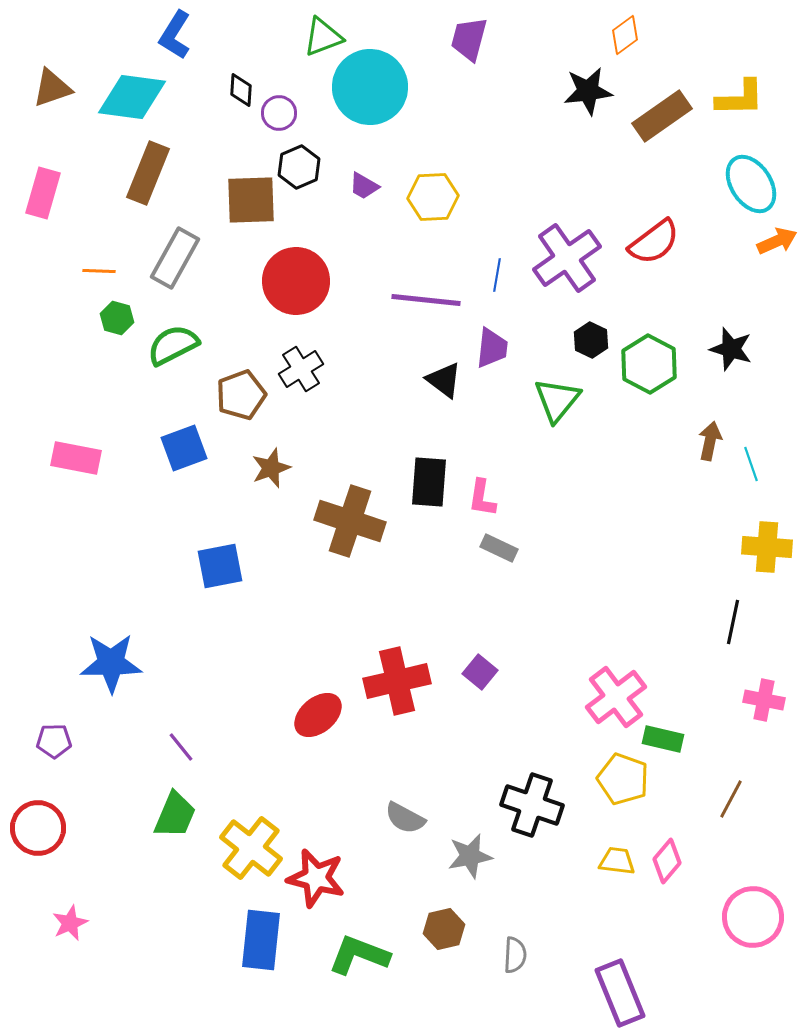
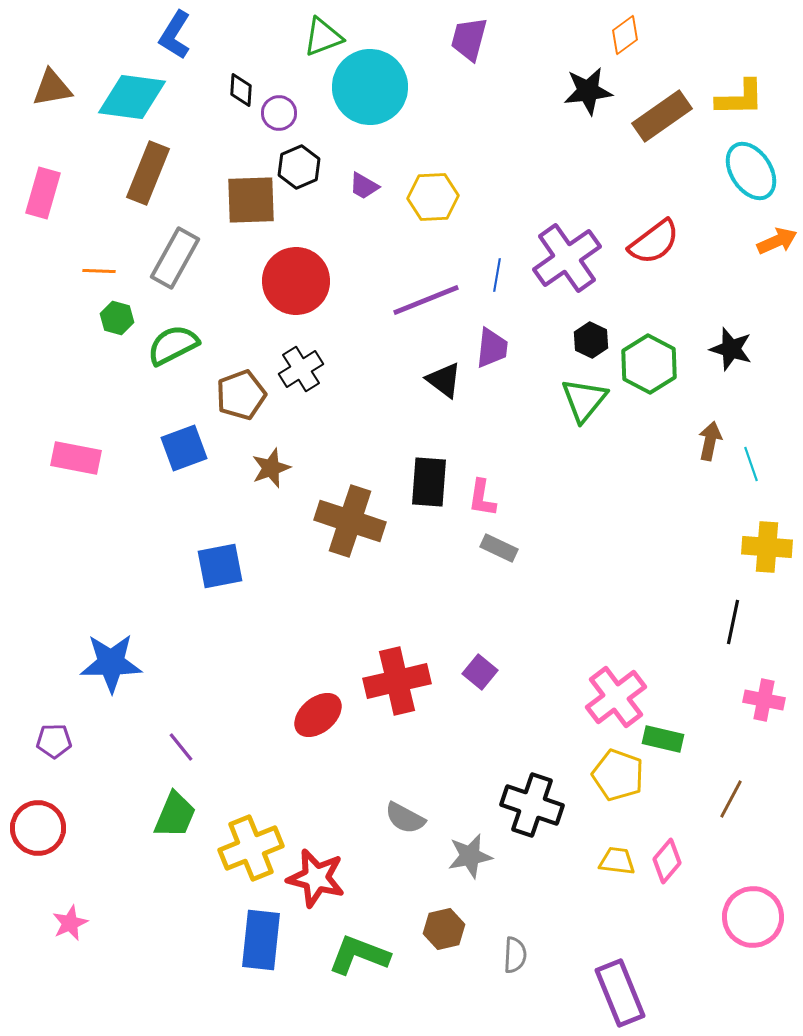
brown triangle at (52, 88): rotated 9 degrees clockwise
cyan ellipse at (751, 184): moved 13 px up
purple line at (426, 300): rotated 28 degrees counterclockwise
green triangle at (557, 400): moved 27 px right
yellow pentagon at (623, 779): moved 5 px left, 4 px up
yellow cross at (251, 848): rotated 30 degrees clockwise
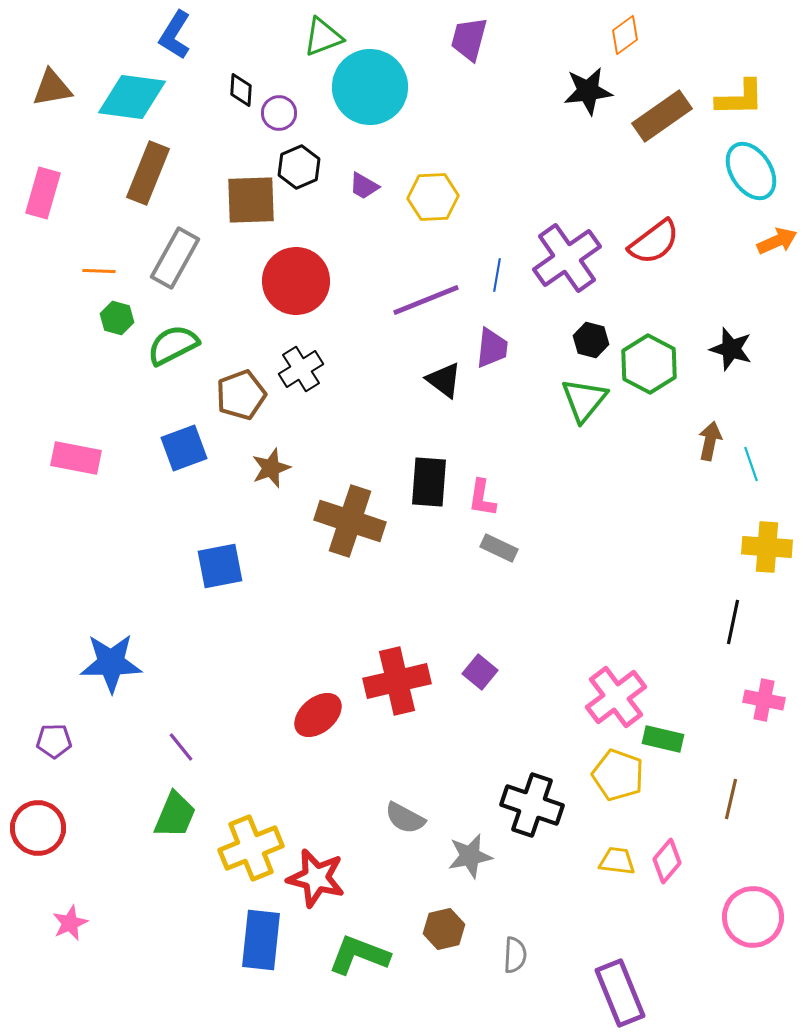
black hexagon at (591, 340): rotated 12 degrees counterclockwise
brown line at (731, 799): rotated 15 degrees counterclockwise
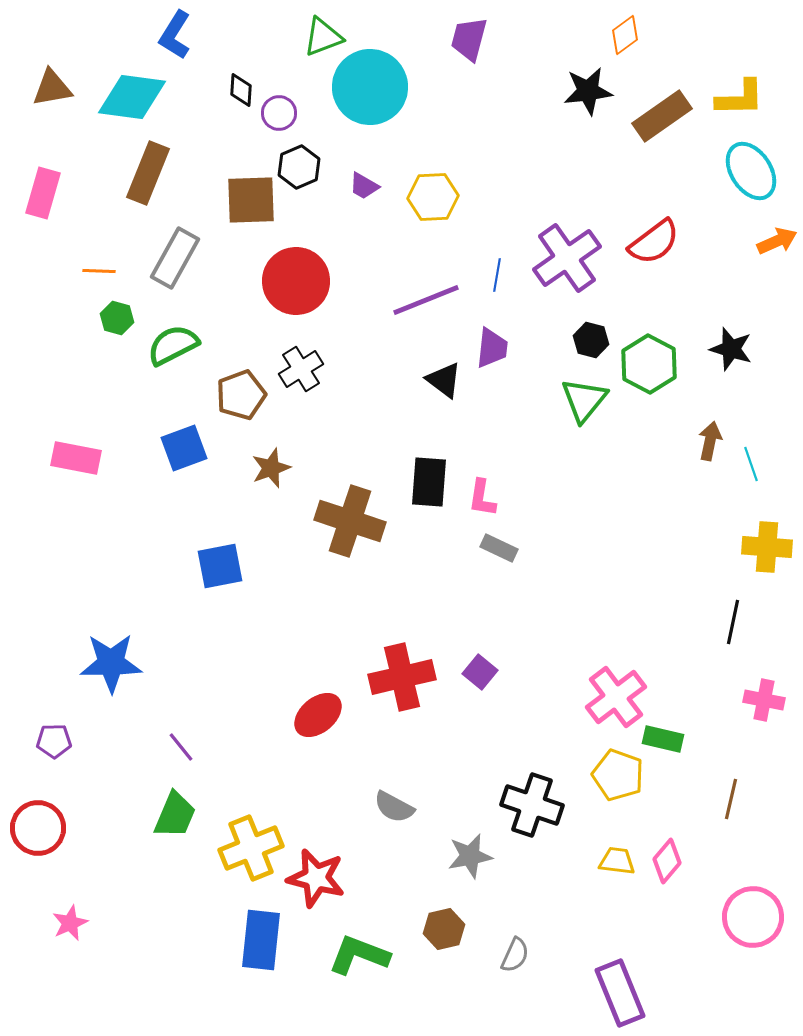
red cross at (397, 681): moved 5 px right, 4 px up
gray semicircle at (405, 818): moved 11 px left, 11 px up
gray semicircle at (515, 955): rotated 21 degrees clockwise
